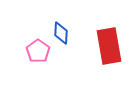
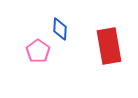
blue diamond: moved 1 px left, 4 px up
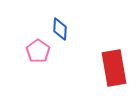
red rectangle: moved 5 px right, 22 px down
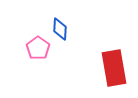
pink pentagon: moved 3 px up
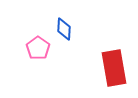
blue diamond: moved 4 px right
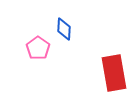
red rectangle: moved 5 px down
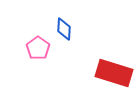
red rectangle: rotated 63 degrees counterclockwise
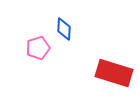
pink pentagon: rotated 20 degrees clockwise
